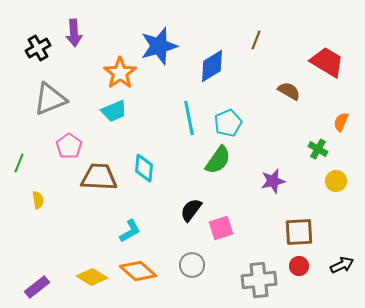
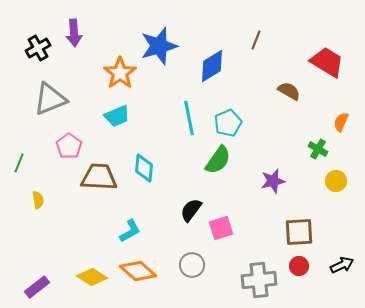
cyan trapezoid: moved 3 px right, 5 px down
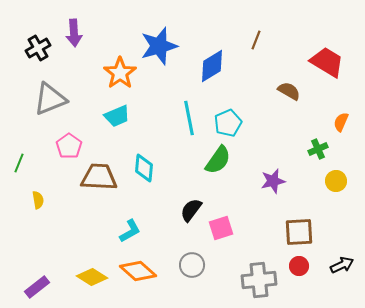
green cross: rotated 36 degrees clockwise
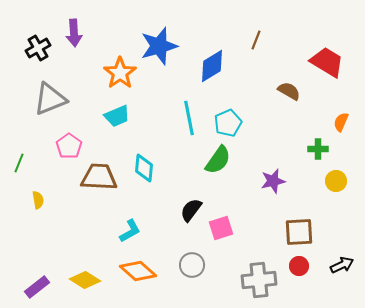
green cross: rotated 24 degrees clockwise
yellow diamond: moved 7 px left, 3 px down
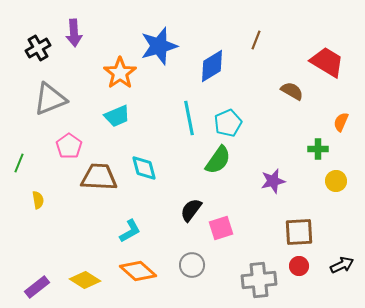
brown semicircle: moved 3 px right
cyan diamond: rotated 20 degrees counterclockwise
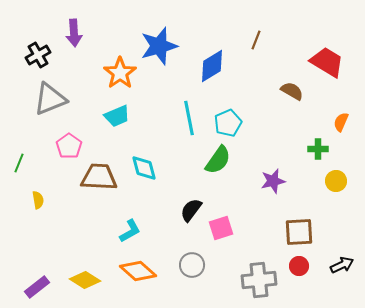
black cross: moved 7 px down
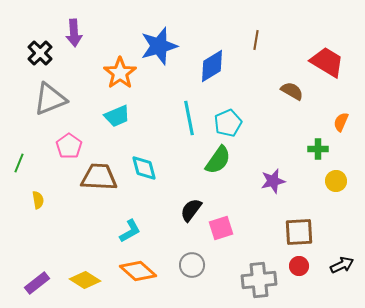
brown line: rotated 12 degrees counterclockwise
black cross: moved 2 px right, 2 px up; rotated 15 degrees counterclockwise
purple rectangle: moved 4 px up
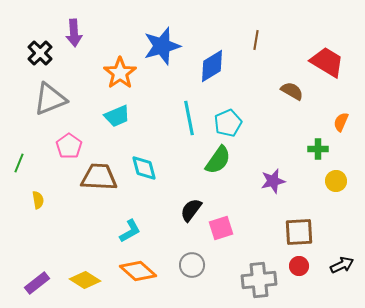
blue star: moved 3 px right
